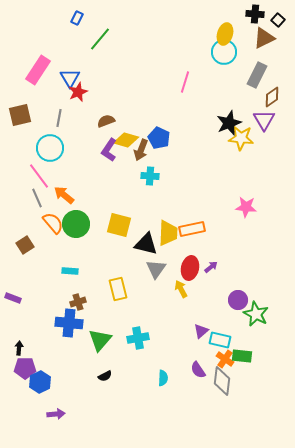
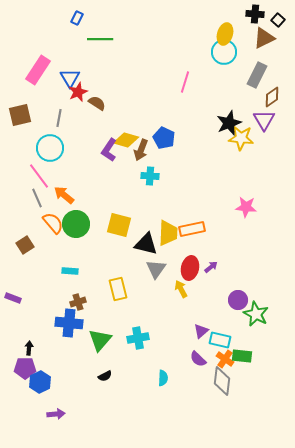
green line at (100, 39): rotated 50 degrees clockwise
brown semicircle at (106, 121): moved 9 px left, 18 px up; rotated 54 degrees clockwise
blue pentagon at (159, 138): moved 5 px right
black arrow at (19, 348): moved 10 px right
purple semicircle at (198, 370): moved 11 px up; rotated 12 degrees counterclockwise
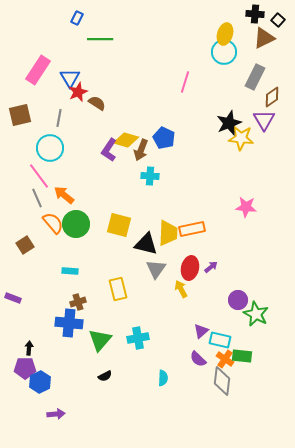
gray rectangle at (257, 75): moved 2 px left, 2 px down
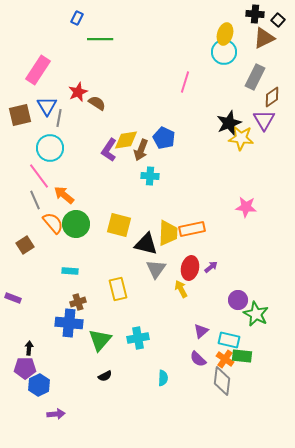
blue triangle at (70, 78): moved 23 px left, 28 px down
yellow diamond at (126, 140): rotated 25 degrees counterclockwise
gray line at (37, 198): moved 2 px left, 2 px down
cyan rectangle at (220, 340): moved 9 px right
blue hexagon at (40, 382): moved 1 px left, 3 px down
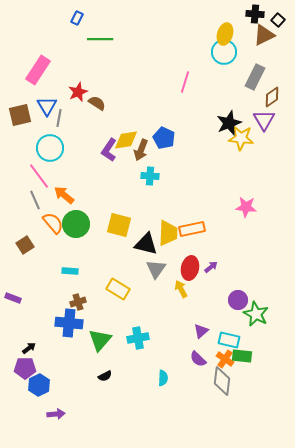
brown triangle at (264, 38): moved 3 px up
yellow rectangle at (118, 289): rotated 45 degrees counterclockwise
black arrow at (29, 348): rotated 48 degrees clockwise
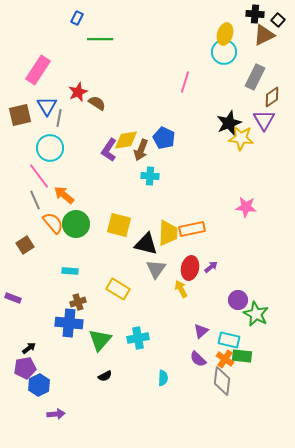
purple pentagon at (25, 368): rotated 10 degrees counterclockwise
